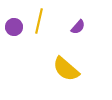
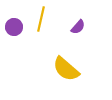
yellow line: moved 2 px right, 2 px up
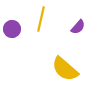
purple circle: moved 2 px left, 2 px down
yellow semicircle: moved 1 px left
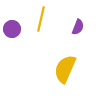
purple semicircle: rotated 21 degrees counterclockwise
yellow semicircle: rotated 72 degrees clockwise
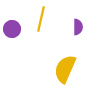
purple semicircle: rotated 21 degrees counterclockwise
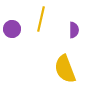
purple semicircle: moved 4 px left, 3 px down
yellow semicircle: rotated 44 degrees counterclockwise
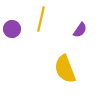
purple semicircle: moved 6 px right; rotated 35 degrees clockwise
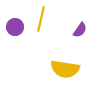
purple circle: moved 3 px right, 2 px up
yellow semicircle: rotated 60 degrees counterclockwise
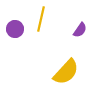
purple circle: moved 2 px down
yellow semicircle: moved 1 px right, 3 px down; rotated 56 degrees counterclockwise
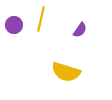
purple circle: moved 1 px left, 4 px up
yellow semicircle: rotated 64 degrees clockwise
